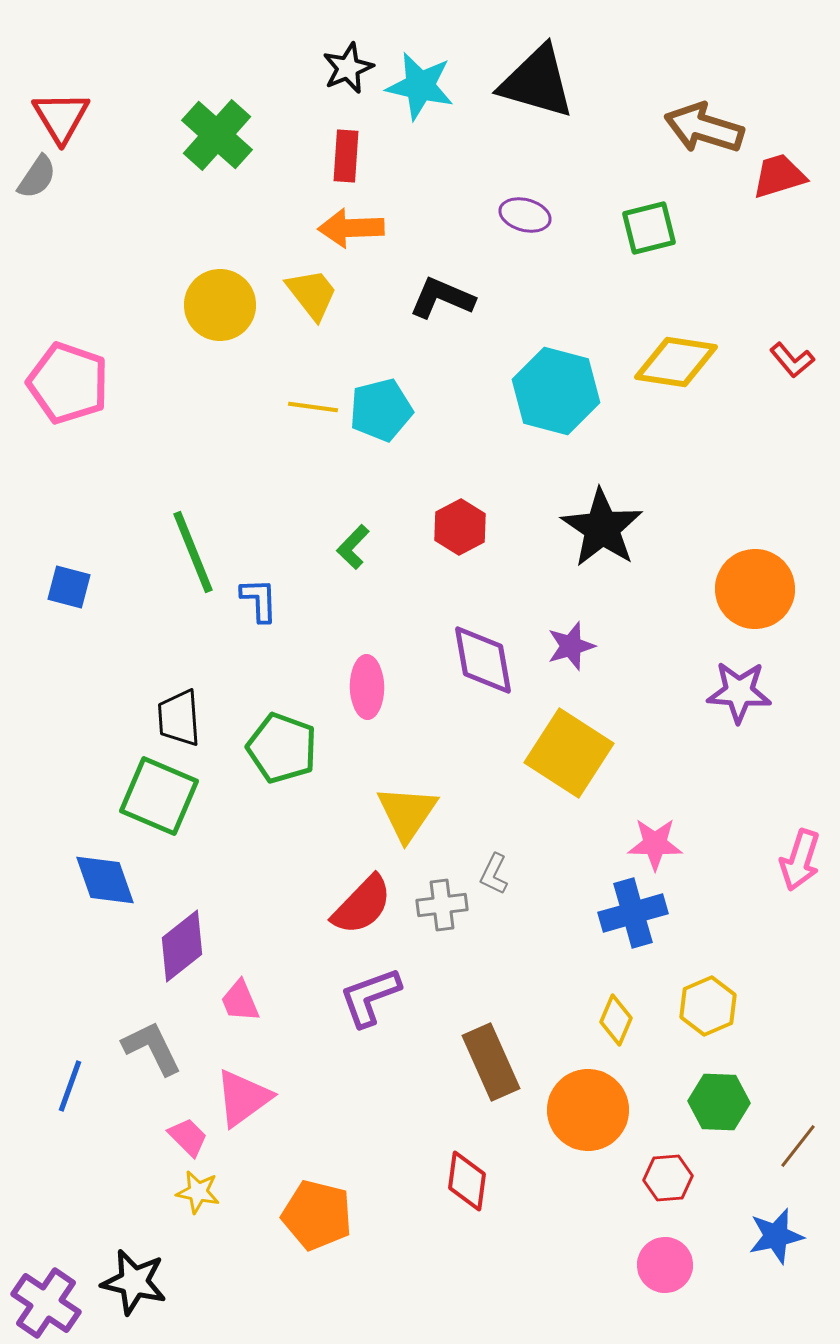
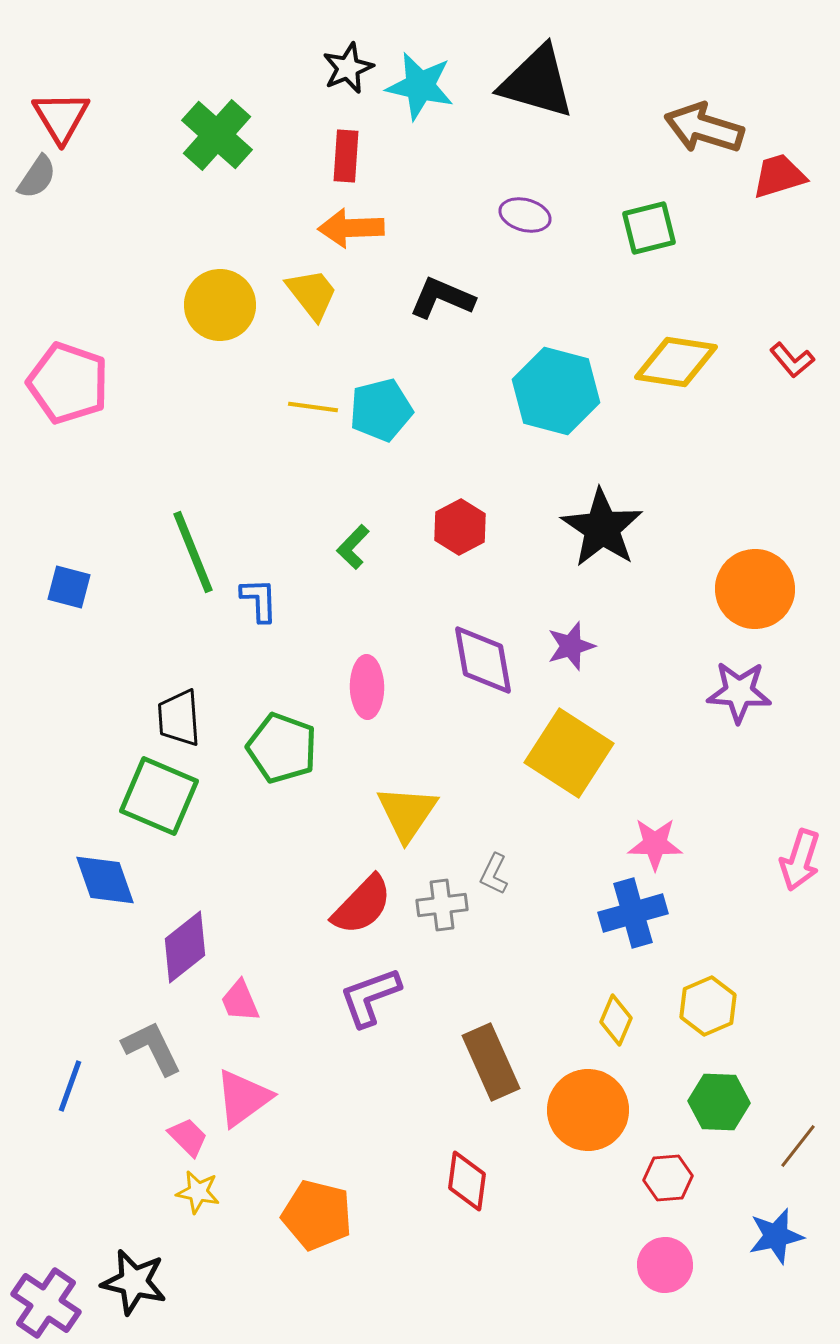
purple diamond at (182, 946): moved 3 px right, 1 px down
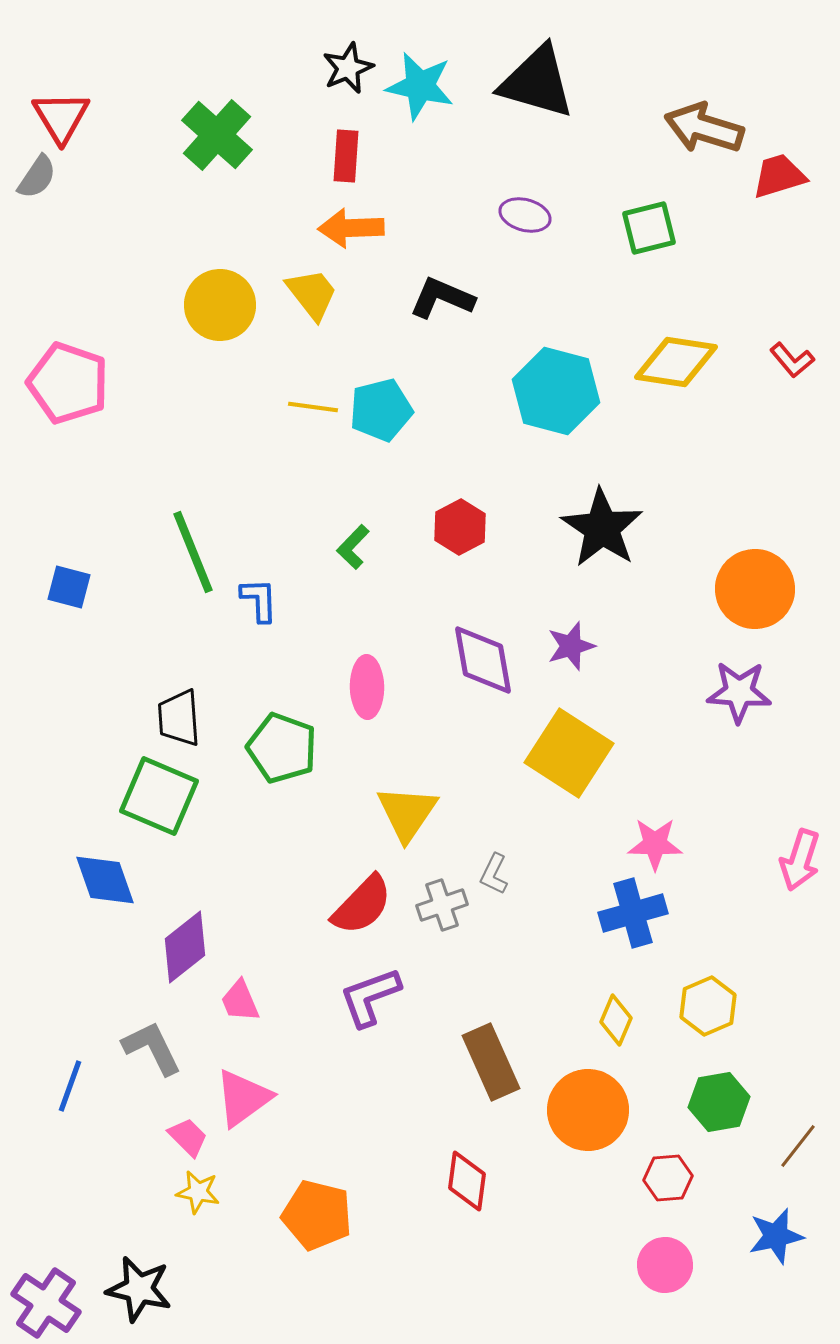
gray cross at (442, 905): rotated 12 degrees counterclockwise
green hexagon at (719, 1102): rotated 12 degrees counterclockwise
black star at (134, 1282): moved 5 px right, 7 px down
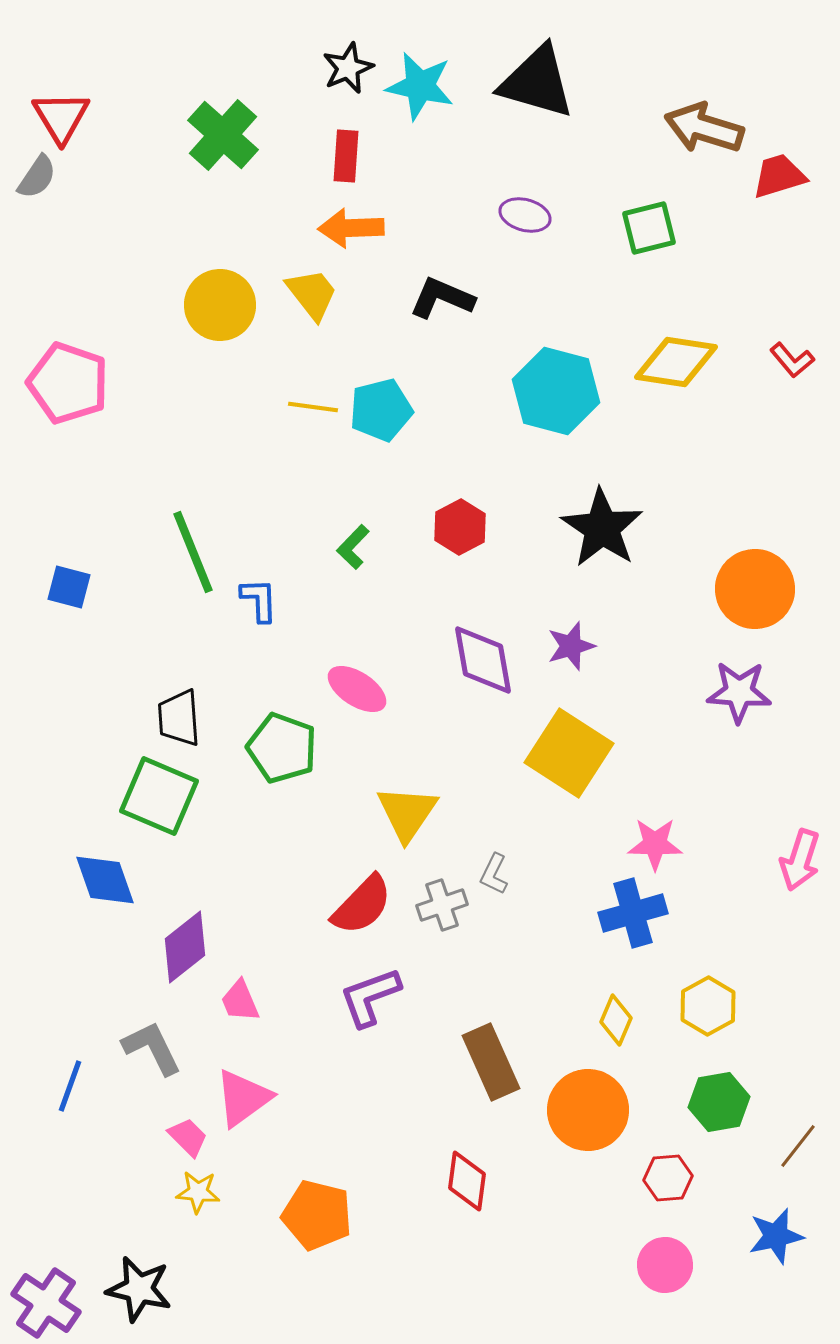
green cross at (217, 135): moved 6 px right
pink ellipse at (367, 687): moved 10 px left, 2 px down; rotated 56 degrees counterclockwise
yellow hexagon at (708, 1006): rotated 6 degrees counterclockwise
yellow star at (198, 1192): rotated 6 degrees counterclockwise
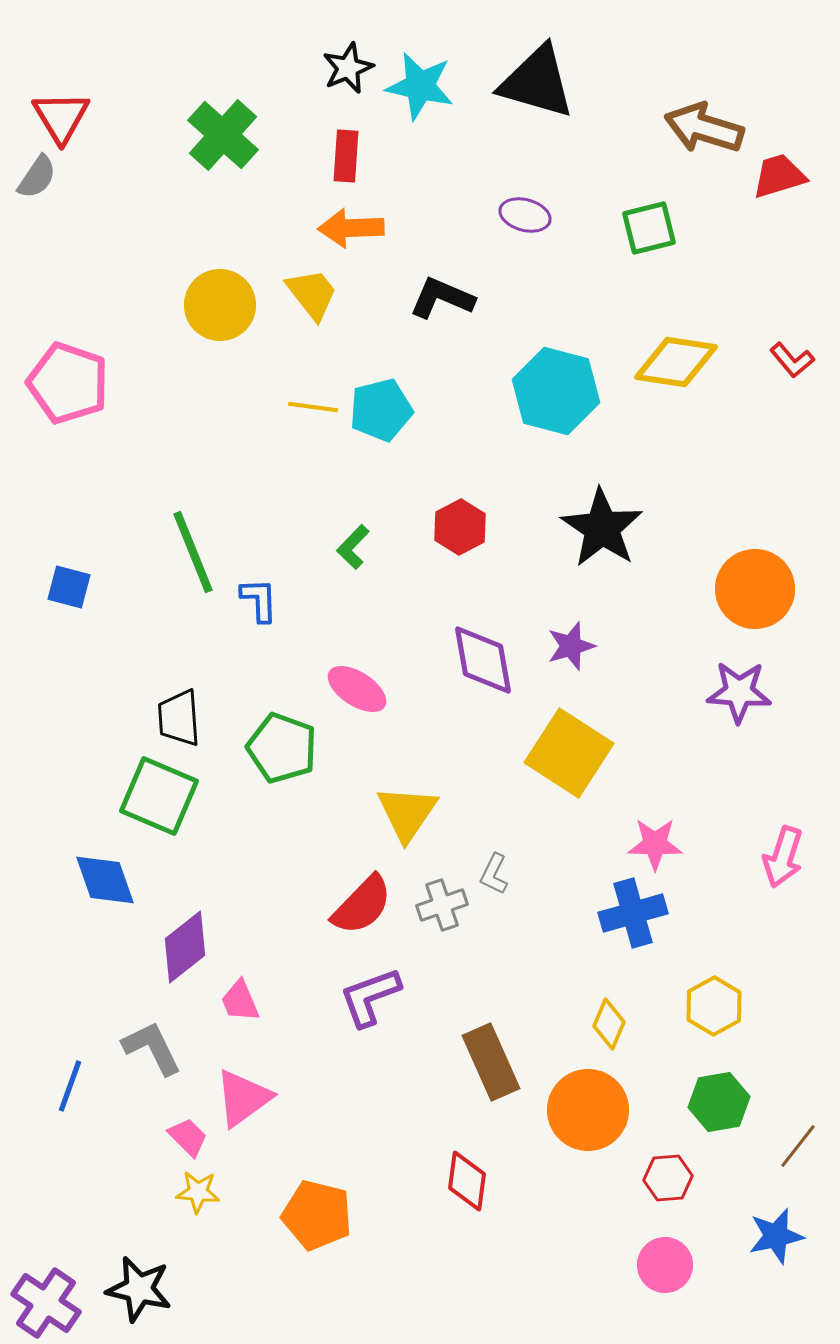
pink arrow at (800, 860): moved 17 px left, 3 px up
yellow hexagon at (708, 1006): moved 6 px right
yellow diamond at (616, 1020): moved 7 px left, 4 px down
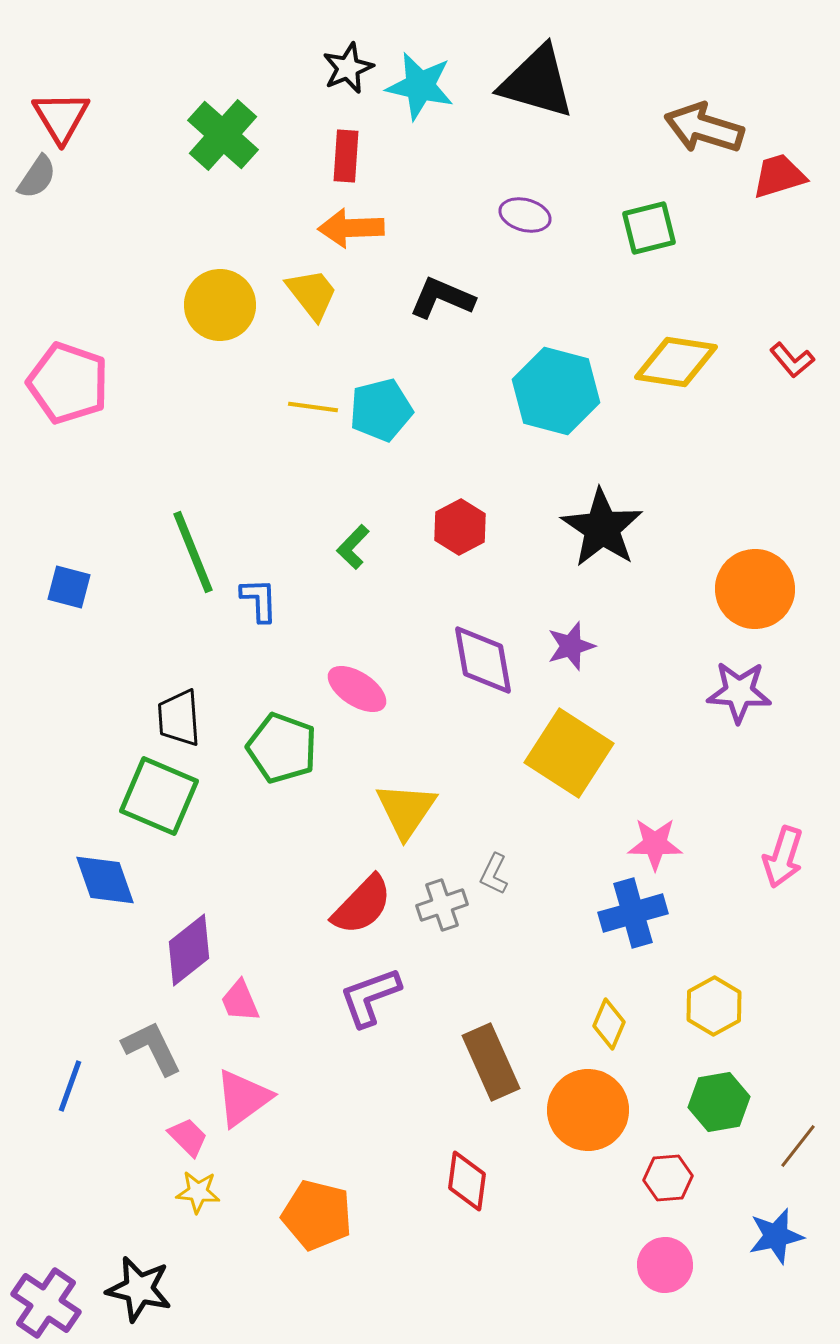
yellow triangle at (407, 813): moved 1 px left, 3 px up
purple diamond at (185, 947): moved 4 px right, 3 px down
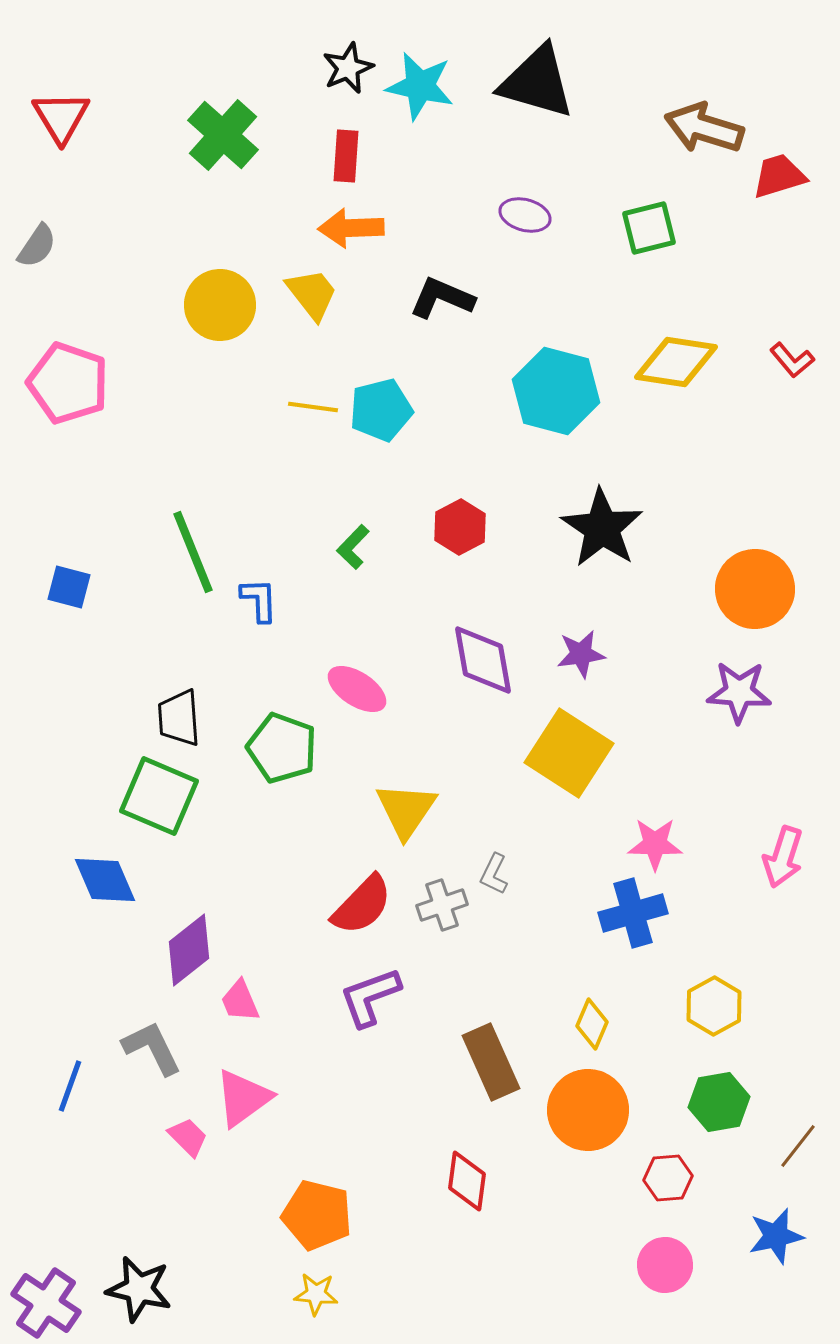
gray semicircle at (37, 177): moved 69 px down
purple star at (571, 646): moved 10 px right, 8 px down; rotated 9 degrees clockwise
blue diamond at (105, 880): rotated 4 degrees counterclockwise
yellow diamond at (609, 1024): moved 17 px left
yellow star at (198, 1192): moved 118 px right, 102 px down
